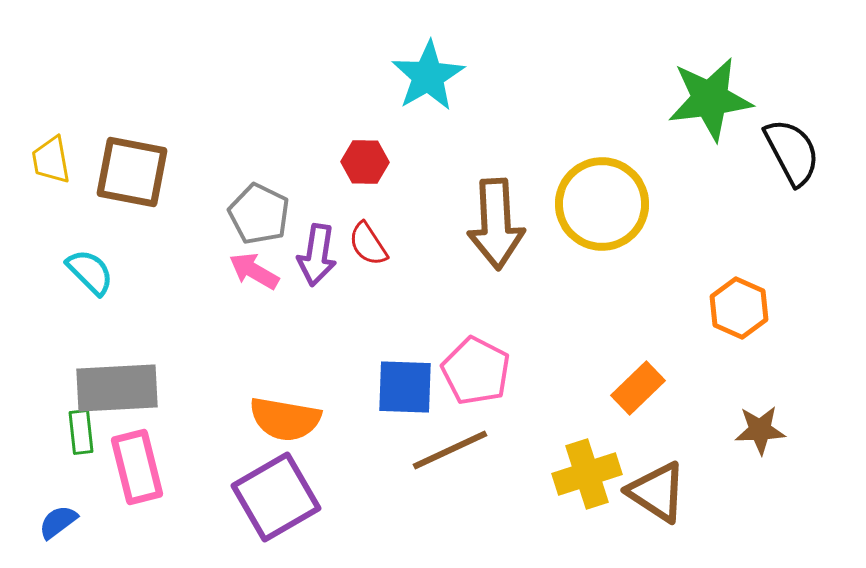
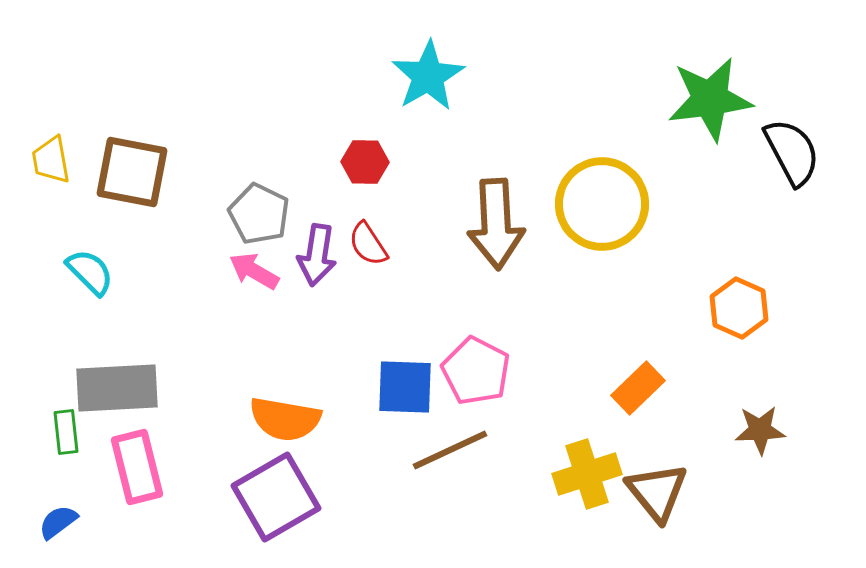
green rectangle: moved 15 px left
brown triangle: rotated 18 degrees clockwise
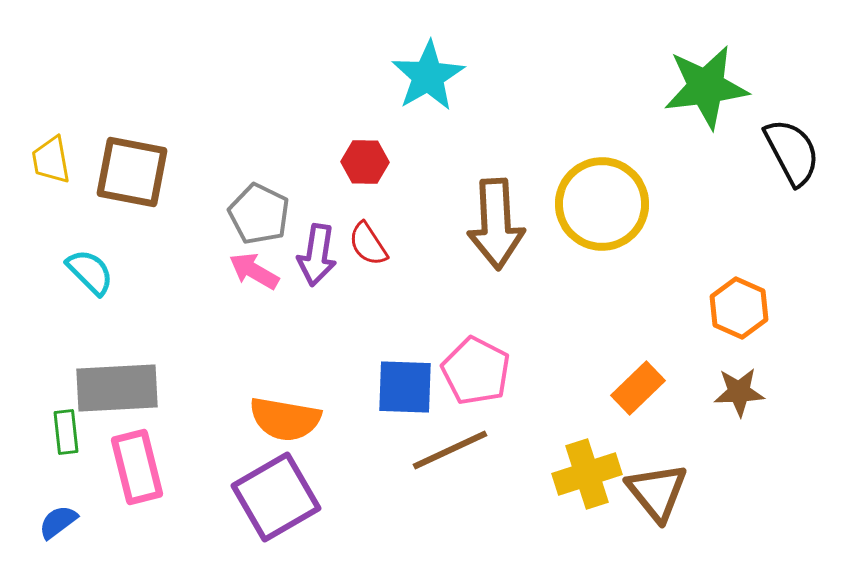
green star: moved 4 px left, 12 px up
brown star: moved 21 px left, 38 px up
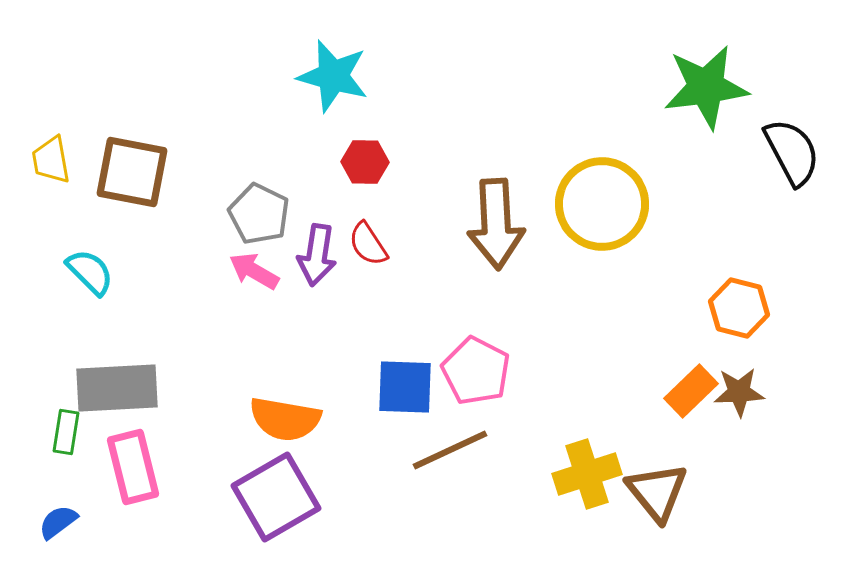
cyan star: moved 95 px left; rotated 26 degrees counterclockwise
orange hexagon: rotated 10 degrees counterclockwise
orange rectangle: moved 53 px right, 3 px down
green rectangle: rotated 15 degrees clockwise
pink rectangle: moved 4 px left
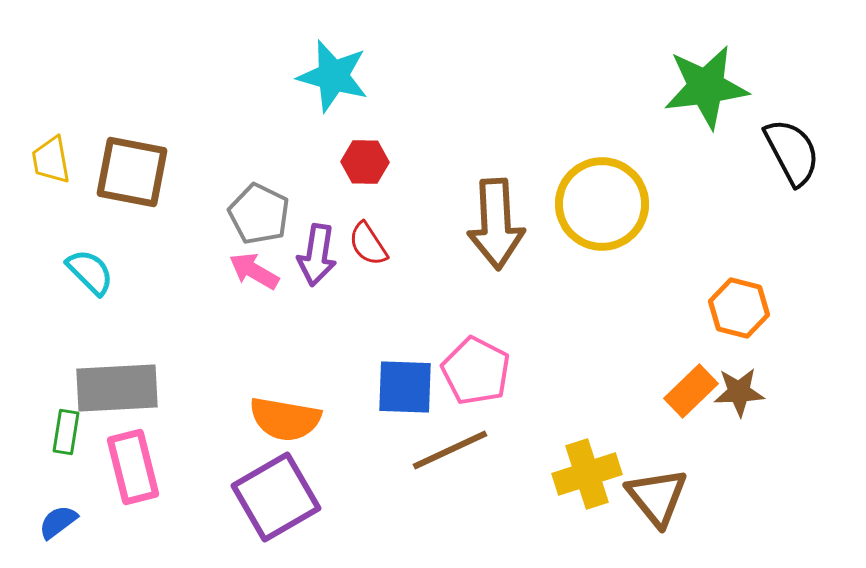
brown triangle: moved 5 px down
